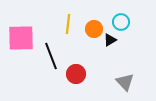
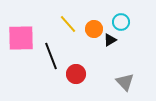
yellow line: rotated 48 degrees counterclockwise
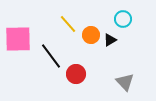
cyan circle: moved 2 px right, 3 px up
orange circle: moved 3 px left, 6 px down
pink square: moved 3 px left, 1 px down
black line: rotated 16 degrees counterclockwise
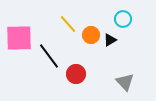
pink square: moved 1 px right, 1 px up
black line: moved 2 px left
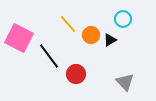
pink square: rotated 28 degrees clockwise
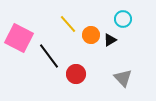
gray triangle: moved 2 px left, 4 px up
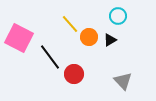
cyan circle: moved 5 px left, 3 px up
yellow line: moved 2 px right
orange circle: moved 2 px left, 2 px down
black line: moved 1 px right, 1 px down
red circle: moved 2 px left
gray triangle: moved 3 px down
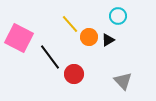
black triangle: moved 2 px left
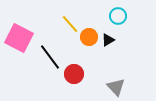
gray triangle: moved 7 px left, 6 px down
